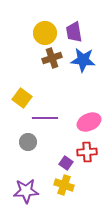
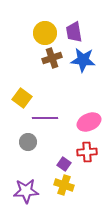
purple square: moved 2 px left, 1 px down
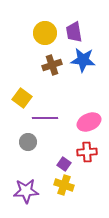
brown cross: moved 7 px down
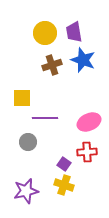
blue star: rotated 15 degrees clockwise
yellow square: rotated 36 degrees counterclockwise
purple star: rotated 10 degrees counterclockwise
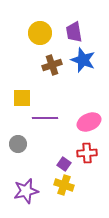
yellow circle: moved 5 px left
gray circle: moved 10 px left, 2 px down
red cross: moved 1 px down
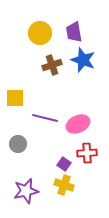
yellow square: moved 7 px left
purple line: rotated 15 degrees clockwise
pink ellipse: moved 11 px left, 2 px down
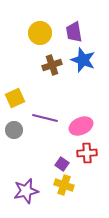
yellow square: rotated 24 degrees counterclockwise
pink ellipse: moved 3 px right, 2 px down
gray circle: moved 4 px left, 14 px up
purple square: moved 2 px left
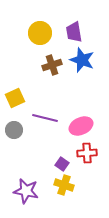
blue star: moved 1 px left
purple star: rotated 25 degrees clockwise
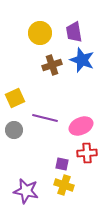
purple square: rotated 24 degrees counterclockwise
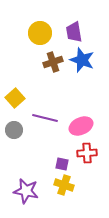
brown cross: moved 1 px right, 3 px up
yellow square: rotated 18 degrees counterclockwise
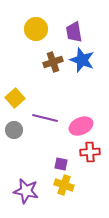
yellow circle: moved 4 px left, 4 px up
red cross: moved 3 px right, 1 px up
purple square: moved 1 px left
